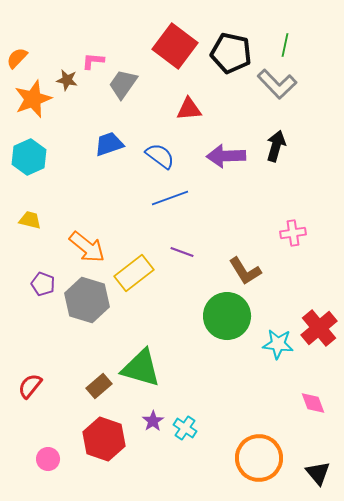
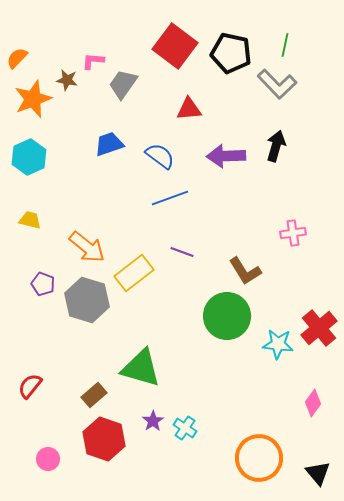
brown rectangle: moved 5 px left, 9 px down
pink diamond: rotated 56 degrees clockwise
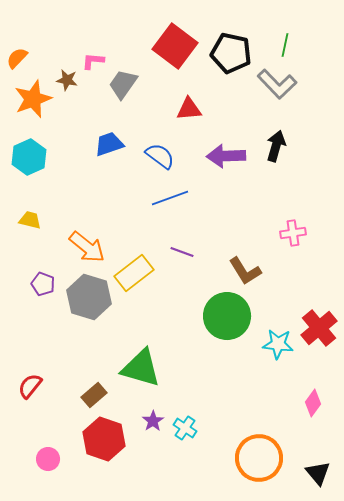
gray hexagon: moved 2 px right, 3 px up
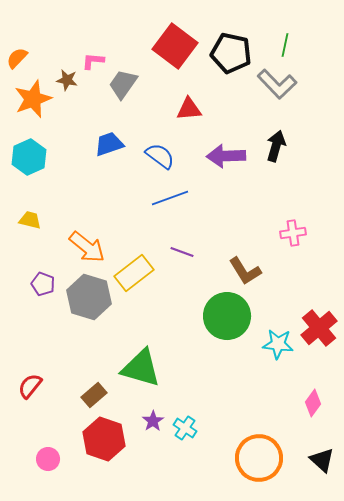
black triangle: moved 4 px right, 13 px up; rotated 8 degrees counterclockwise
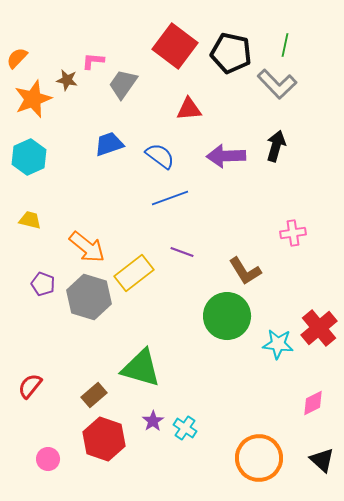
pink diamond: rotated 28 degrees clockwise
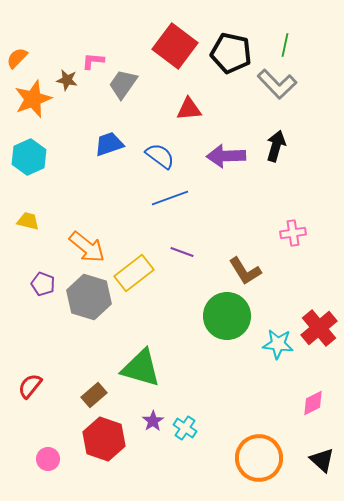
yellow trapezoid: moved 2 px left, 1 px down
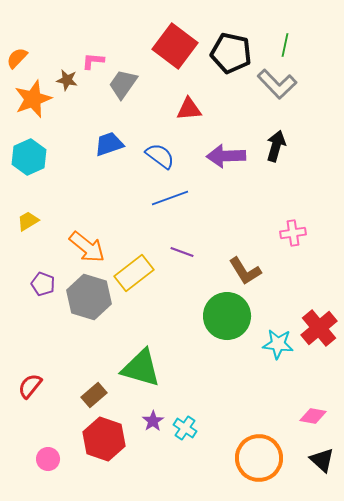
yellow trapezoid: rotated 45 degrees counterclockwise
pink diamond: moved 13 px down; rotated 36 degrees clockwise
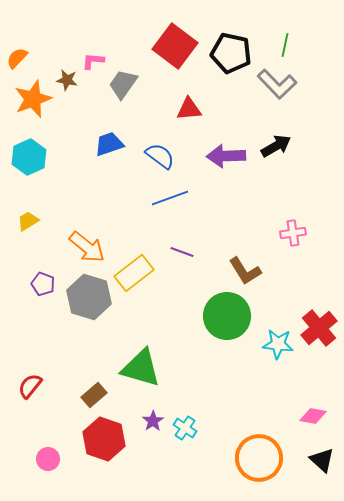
black arrow: rotated 44 degrees clockwise
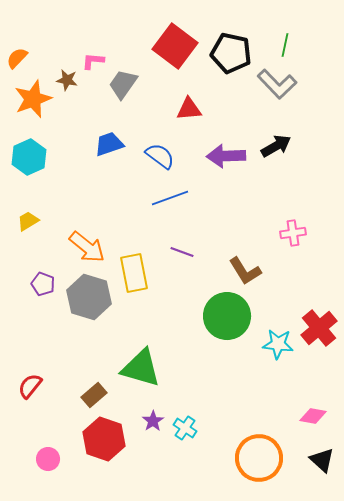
yellow rectangle: rotated 63 degrees counterclockwise
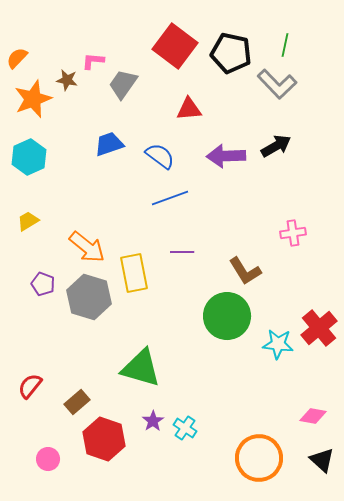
purple line: rotated 20 degrees counterclockwise
brown rectangle: moved 17 px left, 7 px down
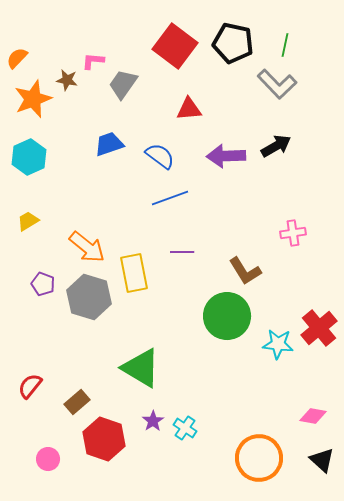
black pentagon: moved 2 px right, 10 px up
green triangle: rotated 15 degrees clockwise
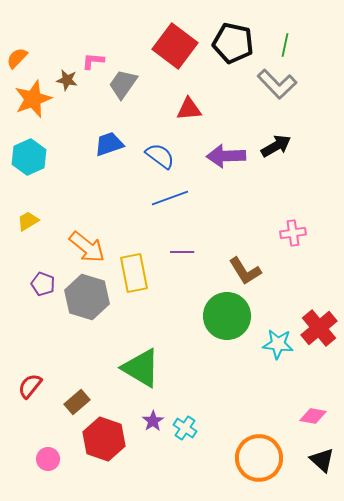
gray hexagon: moved 2 px left
